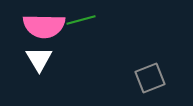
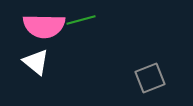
white triangle: moved 3 px left, 3 px down; rotated 20 degrees counterclockwise
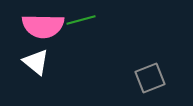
pink semicircle: moved 1 px left
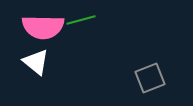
pink semicircle: moved 1 px down
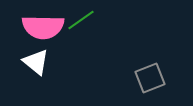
green line: rotated 20 degrees counterclockwise
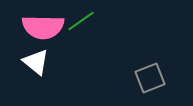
green line: moved 1 px down
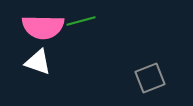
green line: rotated 20 degrees clockwise
white triangle: moved 2 px right; rotated 20 degrees counterclockwise
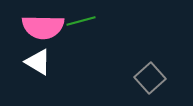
white triangle: rotated 12 degrees clockwise
gray square: rotated 20 degrees counterclockwise
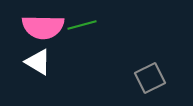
green line: moved 1 px right, 4 px down
gray square: rotated 16 degrees clockwise
